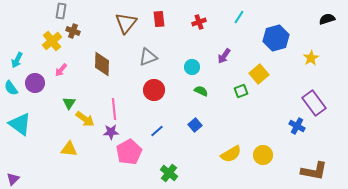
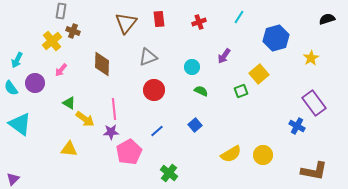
green triangle: rotated 32 degrees counterclockwise
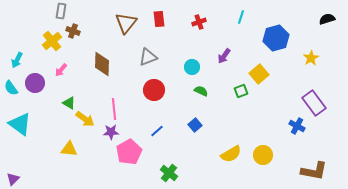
cyan line: moved 2 px right; rotated 16 degrees counterclockwise
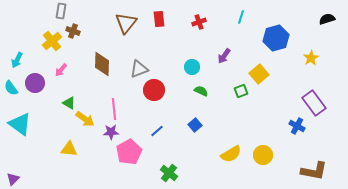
gray triangle: moved 9 px left, 12 px down
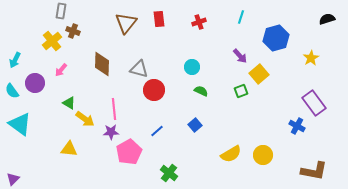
purple arrow: moved 16 px right; rotated 77 degrees counterclockwise
cyan arrow: moved 2 px left
gray triangle: rotated 36 degrees clockwise
cyan semicircle: moved 1 px right, 3 px down
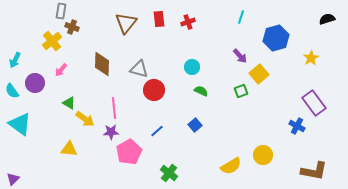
red cross: moved 11 px left
brown cross: moved 1 px left, 4 px up
pink line: moved 1 px up
yellow semicircle: moved 12 px down
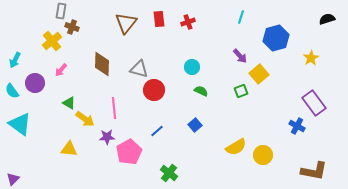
purple star: moved 4 px left, 5 px down
yellow semicircle: moved 5 px right, 19 px up
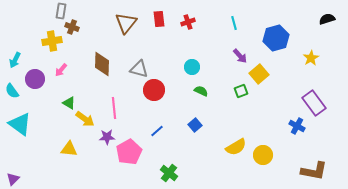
cyan line: moved 7 px left, 6 px down; rotated 32 degrees counterclockwise
yellow cross: rotated 30 degrees clockwise
purple circle: moved 4 px up
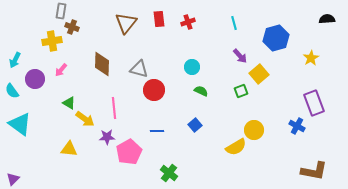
black semicircle: rotated 14 degrees clockwise
purple rectangle: rotated 15 degrees clockwise
blue line: rotated 40 degrees clockwise
yellow circle: moved 9 px left, 25 px up
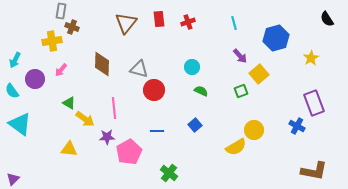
black semicircle: rotated 119 degrees counterclockwise
